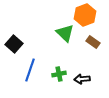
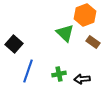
blue line: moved 2 px left, 1 px down
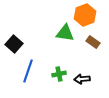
green triangle: rotated 36 degrees counterclockwise
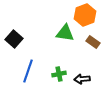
black square: moved 5 px up
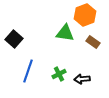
green cross: rotated 16 degrees counterclockwise
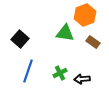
black square: moved 6 px right
green cross: moved 1 px right, 1 px up
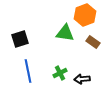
black square: rotated 30 degrees clockwise
blue line: rotated 30 degrees counterclockwise
